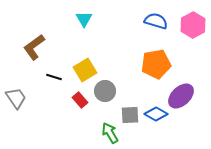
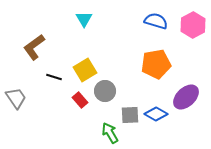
purple ellipse: moved 5 px right, 1 px down
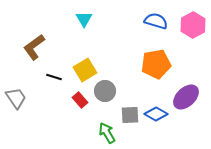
green arrow: moved 3 px left
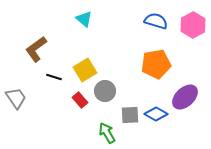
cyan triangle: rotated 18 degrees counterclockwise
brown L-shape: moved 2 px right, 2 px down
purple ellipse: moved 1 px left
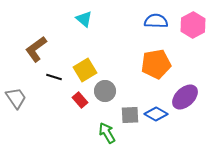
blue semicircle: rotated 15 degrees counterclockwise
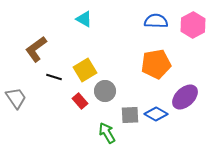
cyan triangle: rotated 12 degrees counterclockwise
red rectangle: moved 1 px down
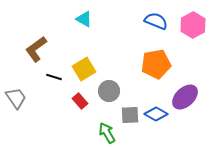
blue semicircle: rotated 20 degrees clockwise
yellow square: moved 1 px left, 1 px up
gray circle: moved 4 px right
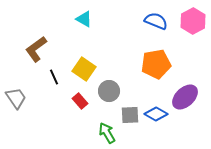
pink hexagon: moved 4 px up
yellow square: rotated 25 degrees counterclockwise
black line: rotated 49 degrees clockwise
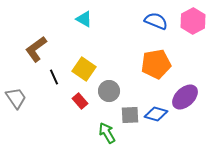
blue diamond: rotated 15 degrees counterclockwise
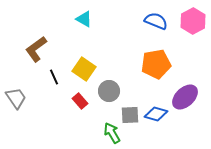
green arrow: moved 5 px right
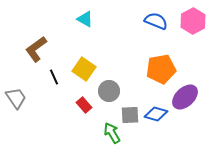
cyan triangle: moved 1 px right
orange pentagon: moved 5 px right, 5 px down
red rectangle: moved 4 px right, 4 px down
